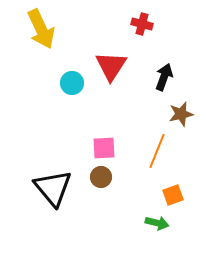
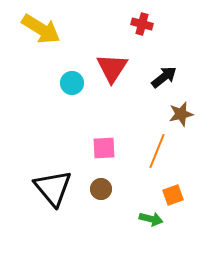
yellow arrow: rotated 33 degrees counterclockwise
red triangle: moved 1 px right, 2 px down
black arrow: rotated 32 degrees clockwise
brown circle: moved 12 px down
green arrow: moved 6 px left, 4 px up
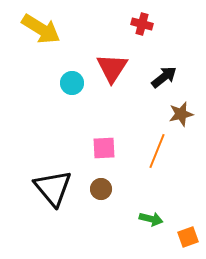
orange square: moved 15 px right, 42 px down
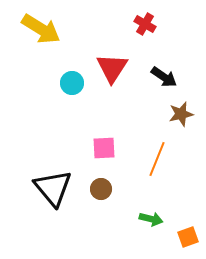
red cross: moved 3 px right; rotated 15 degrees clockwise
black arrow: rotated 72 degrees clockwise
orange line: moved 8 px down
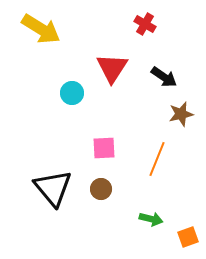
cyan circle: moved 10 px down
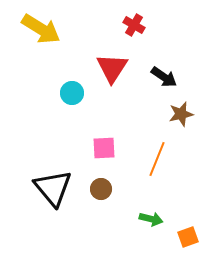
red cross: moved 11 px left, 1 px down
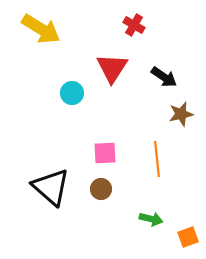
pink square: moved 1 px right, 5 px down
orange line: rotated 28 degrees counterclockwise
black triangle: moved 2 px left, 1 px up; rotated 9 degrees counterclockwise
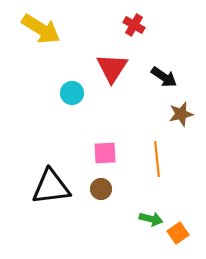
black triangle: rotated 48 degrees counterclockwise
orange square: moved 10 px left, 4 px up; rotated 15 degrees counterclockwise
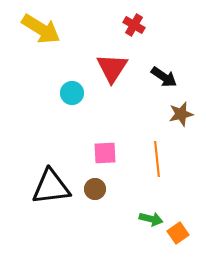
brown circle: moved 6 px left
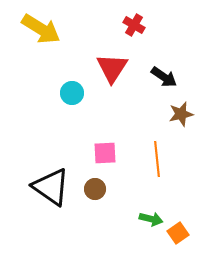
black triangle: rotated 42 degrees clockwise
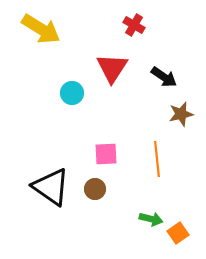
pink square: moved 1 px right, 1 px down
